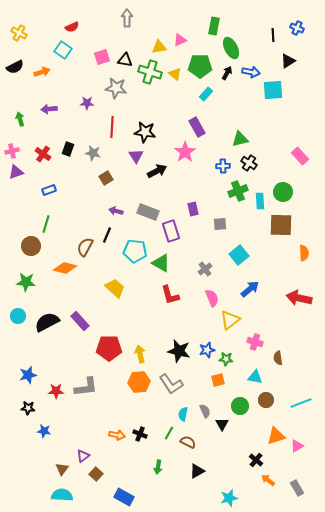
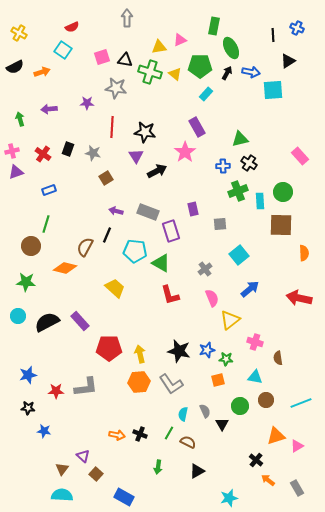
purple triangle at (83, 456): rotated 40 degrees counterclockwise
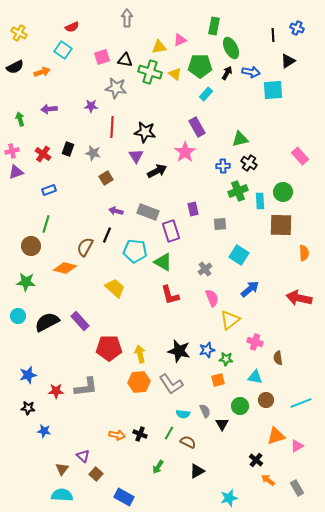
purple star at (87, 103): moved 4 px right, 3 px down
cyan square at (239, 255): rotated 18 degrees counterclockwise
green triangle at (161, 263): moved 2 px right, 1 px up
cyan semicircle at (183, 414): rotated 96 degrees counterclockwise
green arrow at (158, 467): rotated 24 degrees clockwise
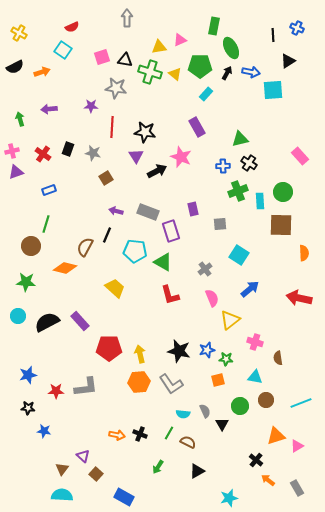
pink star at (185, 152): moved 4 px left, 5 px down; rotated 15 degrees counterclockwise
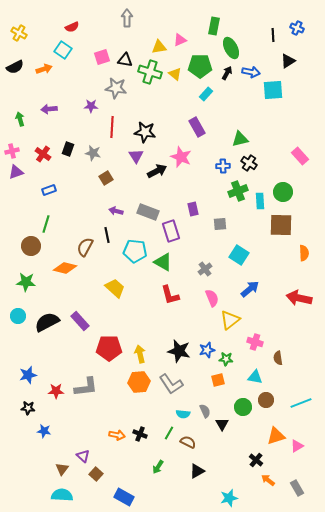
orange arrow at (42, 72): moved 2 px right, 3 px up
black line at (107, 235): rotated 35 degrees counterclockwise
green circle at (240, 406): moved 3 px right, 1 px down
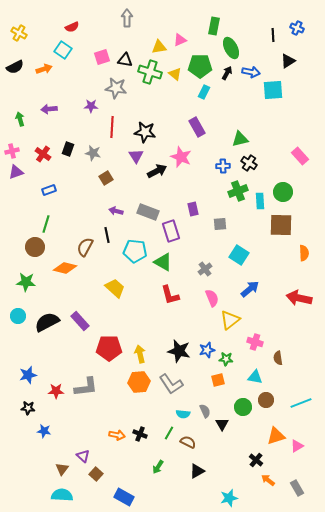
cyan rectangle at (206, 94): moved 2 px left, 2 px up; rotated 16 degrees counterclockwise
brown circle at (31, 246): moved 4 px right, 1 px down
